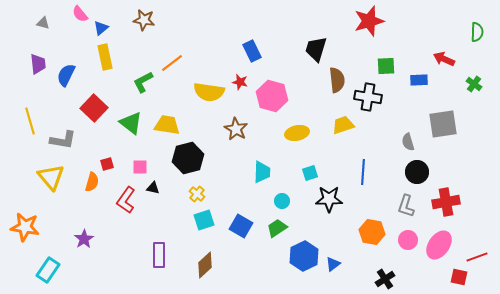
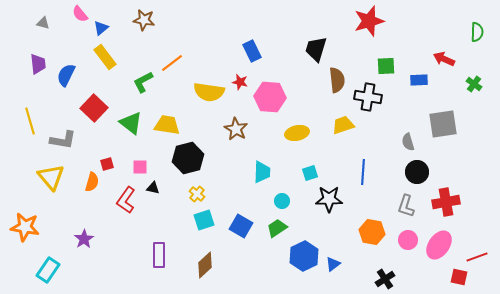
yellow rectangle at (105, 57): rotated 25 degrees counterclockwise
pink hexagon at (272, 96): moved 2 px left, 1 px down; rotated 12 degrees counterclockwise
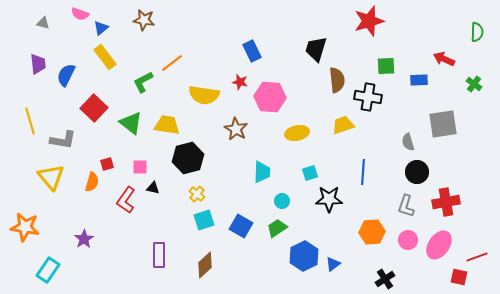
pink semicircle at (80, 14): rotated 30 degrees counterclockwise
yellow semicircle at (209, 92): moved 5 px left, 3 px down
orange hexagon at (372, 232): rotated 15 degrees counterclockwise
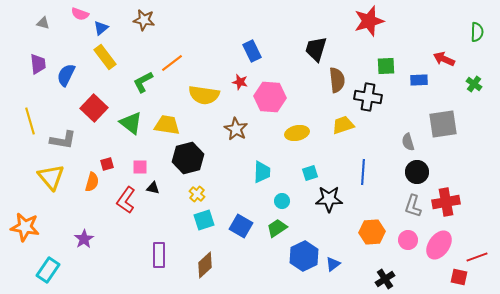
gray L-shape at (406, 206): moved 7 px right
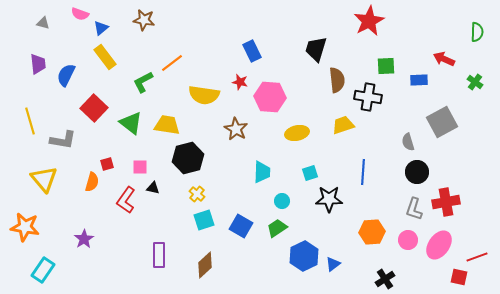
red star at (369, 21): rotated 12 degrees counterclockwise
green cross at (474, 84): moved 1 px right, 2 px up
gray square at (443, 124): moved 1 px left, 2 px up; rotated 20 degrees counterclockwise
yellow triangle at (51, 177): moved 7 px left, 2 px down
gray L-shape at (413, 206): moved 1 px right, 3 px down
cyan rectangle at (48, 270): moved 5 px left
